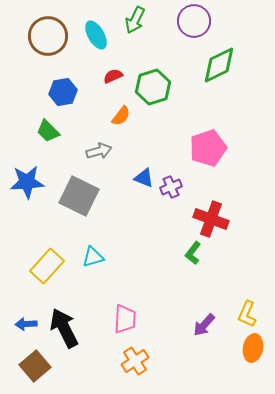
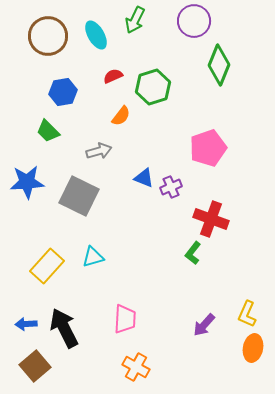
green diamond: rotated 42 degrees counterclockwise
orange cross: moved 1 px right, 6 px down; rotated 28 degrees counterclockwise
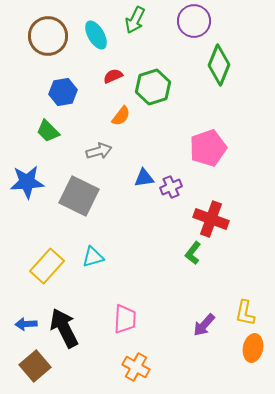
blue triangle: rotated 30 degrees counterclockwise
yellow L-shape: moved 2 px left, 1 px up; rotated 12 degrees counterclockwise
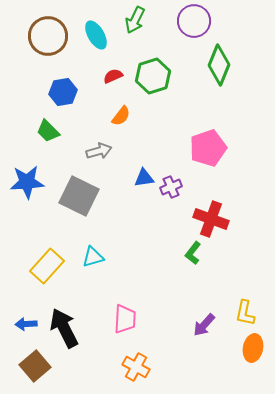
green hexagon: moved 11 px up
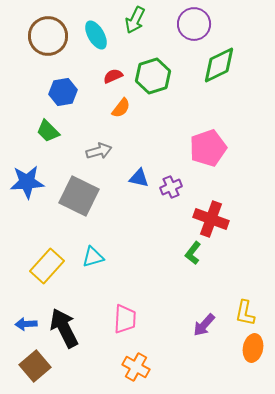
purple circle: moved 3 px down
green diamond: rotated 42 degrees clockwise
orange semicircle: moved 8 px up
blue triangle: moved 5 px left; rotated 20 degrees clockwise
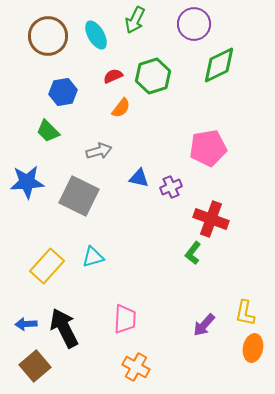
pink pentagon: rotated 9 degrees clockwise
